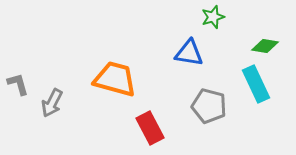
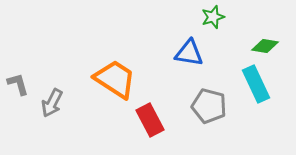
orange trapezoid: rotated 18 degrees clockwise
red rectangle: moved 8 px up
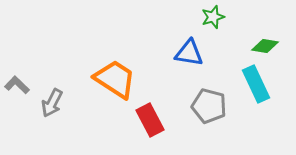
gray L-shape: moved 1 px left, 1 px down; rotated 30 degrees counterclockwise
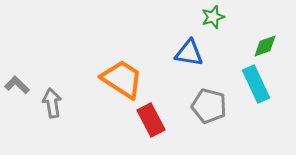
green diamond: rotated 28 degrees counterclockwise
orange trapezoid: moved 7 px right
gray arrow: rotated 144 degrees clockwise
red rectangle: moved 1 px right
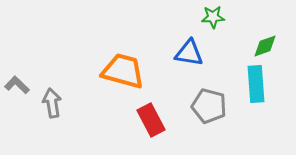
green star: rotated 15 degrees clockwise
orange trapezoid: moved 1 px right, 8 px up; rotated 18 degrees counterclockwise
cyan rectangle: rotated 21 degrees clockwise
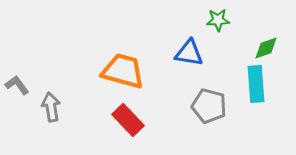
green star: moved 5 px right, 3 px down
green diamond: moved 1 px right, 2 px down
gray L-shape: rotated 10 degrees clockwise
gray arrow: moved 1 px left, 4 px down
red rectangle: moved 23 px left; rotated 16 degrees counterclockwise
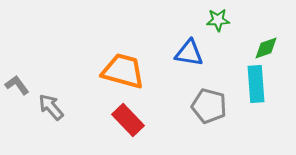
gray arrow: rotated 32 degrees counterclockwise
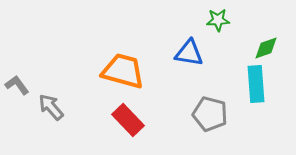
gray pentagon: moved 1 px right, 8 px down
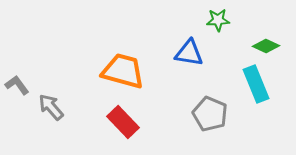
green diamond: moved 2 px up; rotated 44 degrees clockwise
cyan rectangle: rotated 18 degrees counterclockwise
gray pentagon: rotated 8 degrees clockwise
red rectangle: moved 5 px left, 2 px down
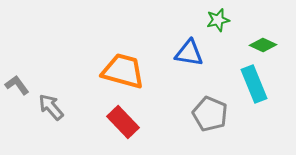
green star: rotated 10 degrees counterclockwise
green diamond: moved 3 px left, 1 px up
cyan rectangle: moved 2 px left
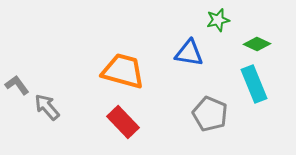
green diamond: moved 6 px left, 1 px up
gray arrow: moved 4 px left
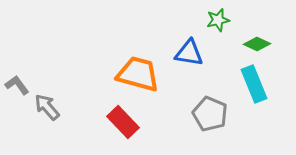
orange trapezoid: moved 15 px right, 3 px down
